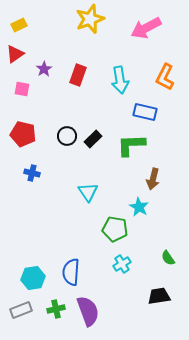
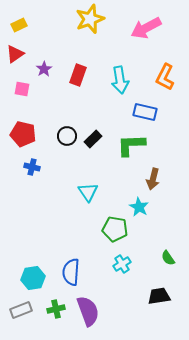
blue cross: moved 6 px up
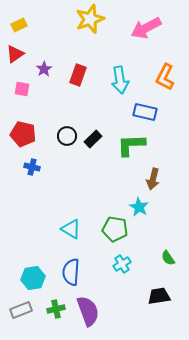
cyan triangle: moved 17 px left, 37 px down; rotated 25 degrees counterclockwise
